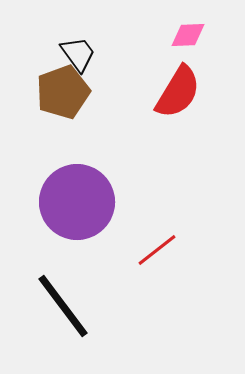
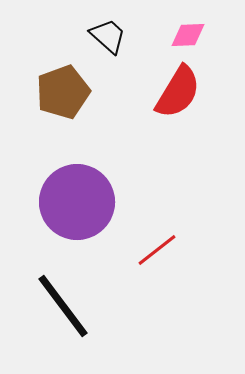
black trapezoid: moved 30 px right, 18 px up; rotated 12 degrees counterclockwise
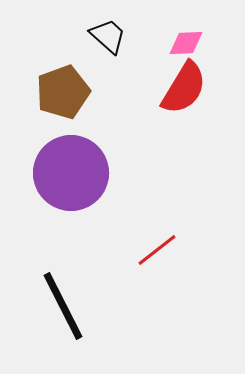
pink diamond: moved 2 px left, 8 px down
red semicircle: moved 6 px right, 4 px up
purple circle: moved 6 px left, 29 px up
black line: rotated 10 degrees clockwise
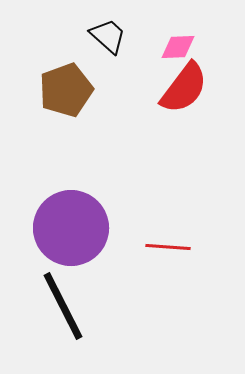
pink diamond: moved 8 px left, 4 px down
red semicircle: rotated 6 degrees clockwise
brown pentagon: moved 3 px right, 2 px up
purple circle: moved 55 px down
red line: moved 11 px right, 3 px up; rotated 42 degrees clockwise
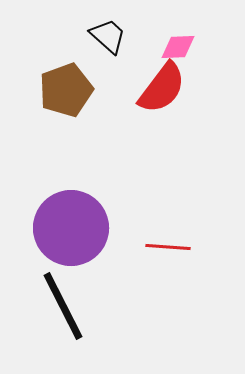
red semicircle: moved 22 px left
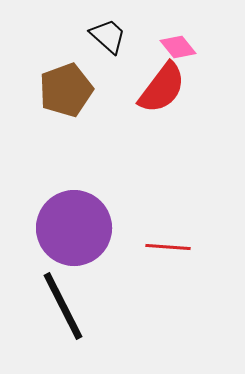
pink diamond: rotated 54 degrees clockwise
purple circle: moved 3 px right
